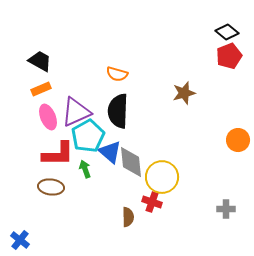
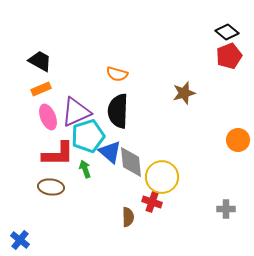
cyan pentagon: rotated 12 degrees clockwise
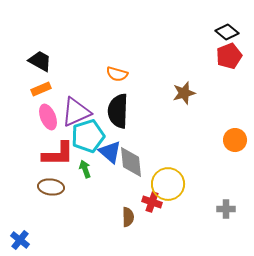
orange circle: moved 3 px left
yellow circle: moved 6 px right, 7 px down
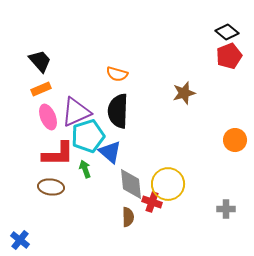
black trapezoid: rotated 20 degrees clockwise
gray diamond: moved 22 px down
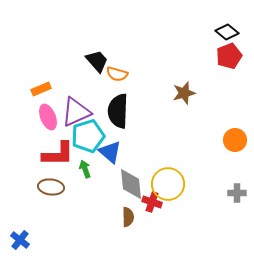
black trapezoid: moved 57 px right
gray cross: moved 11 px right, 16 px up
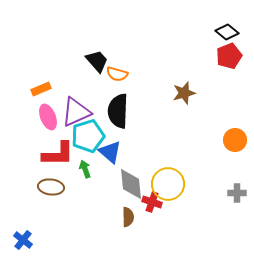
blue cross: moved 3 px right
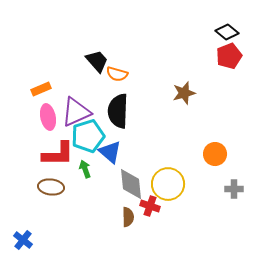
pink ellipse: rotated 10 degrees clockwise
orange circle: moved 20 px left, 14 px down
gray cross: moved 3 px left, 4 px up
red cross: moved 2 px left, 4 px down
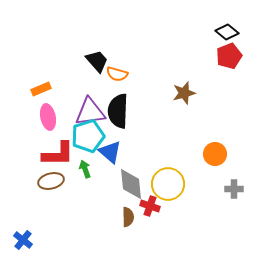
purple triangle: moved 14 px right; rotated 16 degrees clockwise
brown ellipse: moved 6 px up; rotated 20 degrees counterclockwise
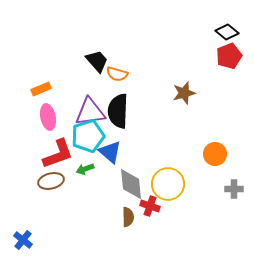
red L-shape: rotated 20 degrees counterclockwise
green arrow: rotated 90 degrees counterclockwise
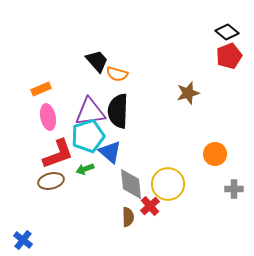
brown star: moved 4 px right
red cross: rotated 30 degrees clockwise
